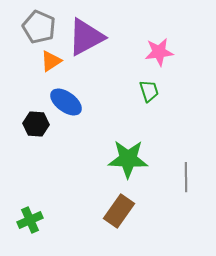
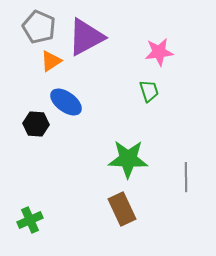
brown rectangle: moved 3 px right, 2 px up; rotated 60 degrees counterclockwise
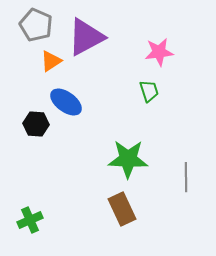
gray pentagon: moved 3 px left, 2 px up
